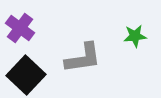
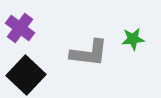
green star: moved 2 px left, 3 px down
gray L-shape: moved 6 px right, 5 px up; rotated 15 degrees clockwise
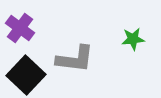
gray L-shape: moved 14 px left, 6 px down
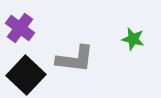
green star: rotated 20 degrees clockwise
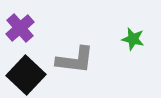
purple cross: rotated 12 degrees clockwise
gray L-shape: moved 1 px down
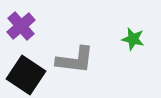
purple cross: moved 1 px right, 2 px up
black square: rotated 9 degrees counterclockwise
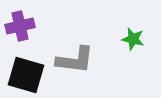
purple cross: moved 1 px left; rotated 28 degrees clockwise
black square: rotated 18 degrees counterclockwise
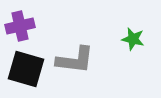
black square: moved 6 px up
